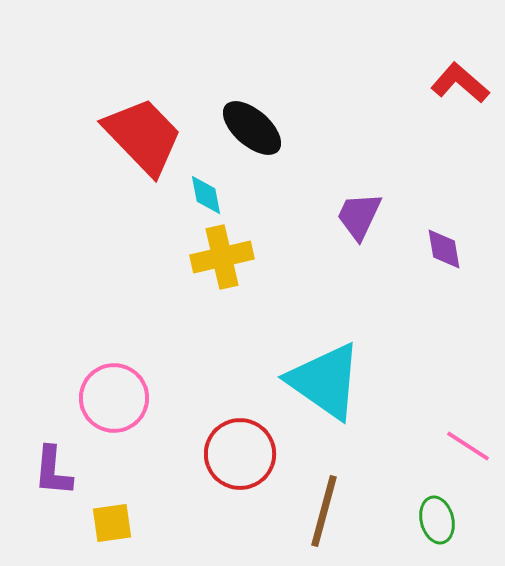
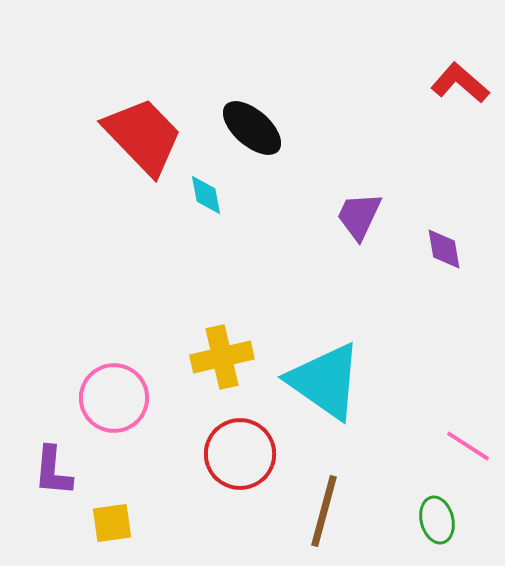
yellow cross: moved 100 px down
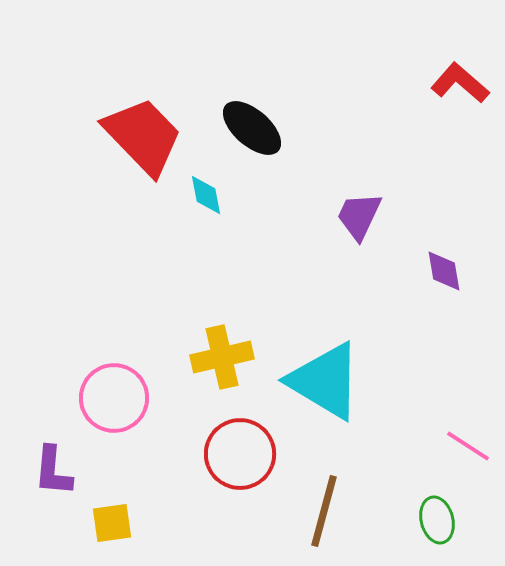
purple diamond: moved 22 px down
cyan triangle: rotated 4 degrees counterclockwise
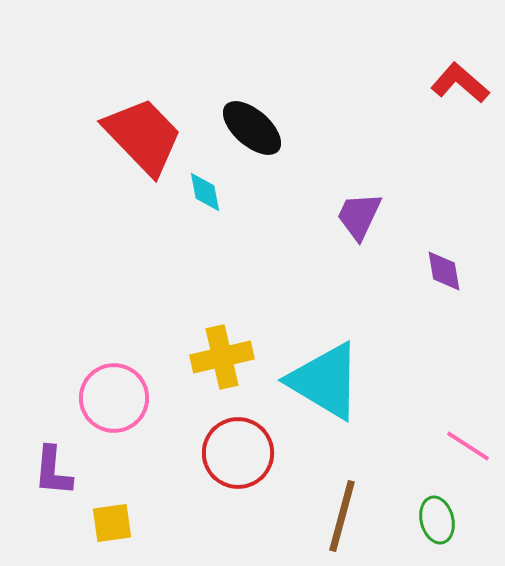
cyan diamond: moved 1 px left, 3 px up
red circle: moved 2 px left, 1 px up
brown line: moved 18 px right, 5 px down
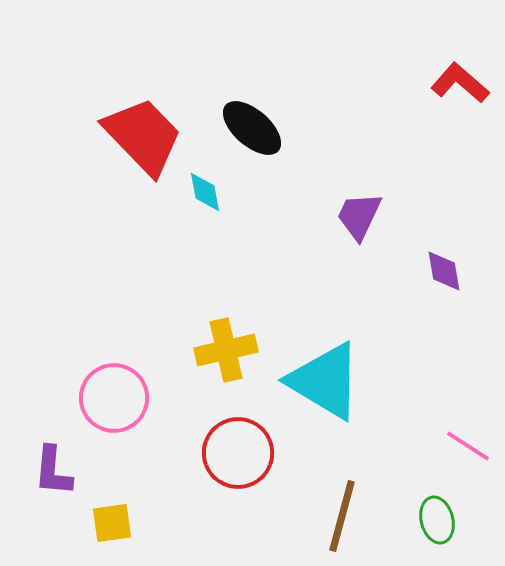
yellow cross: moved 4 px right, 7 px up
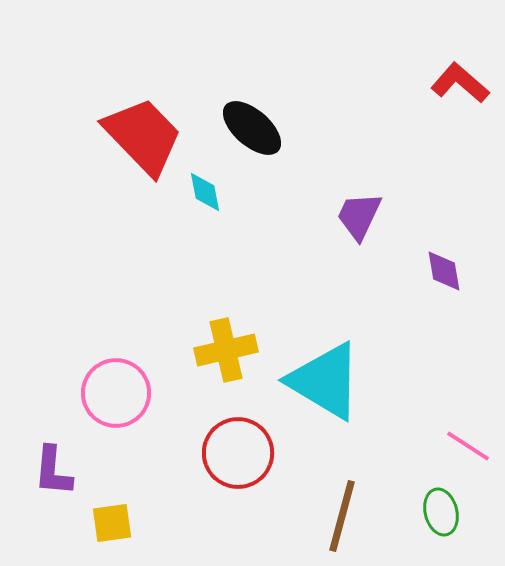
pink circle: moved 2 px right, 5 px up
green ellipse: moved 4 px right, 8 px up
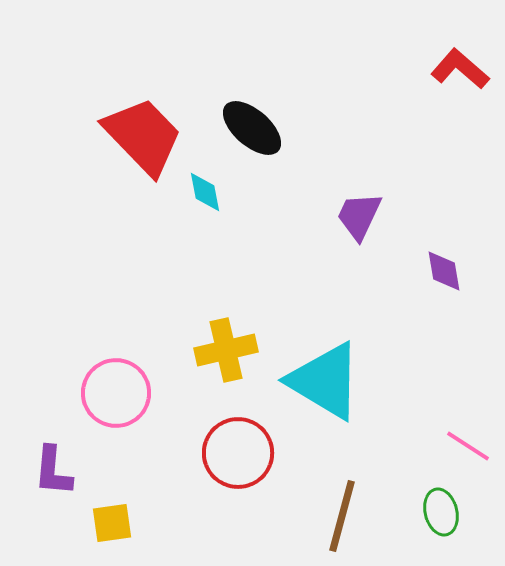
red L-shape: moved 14 px up
